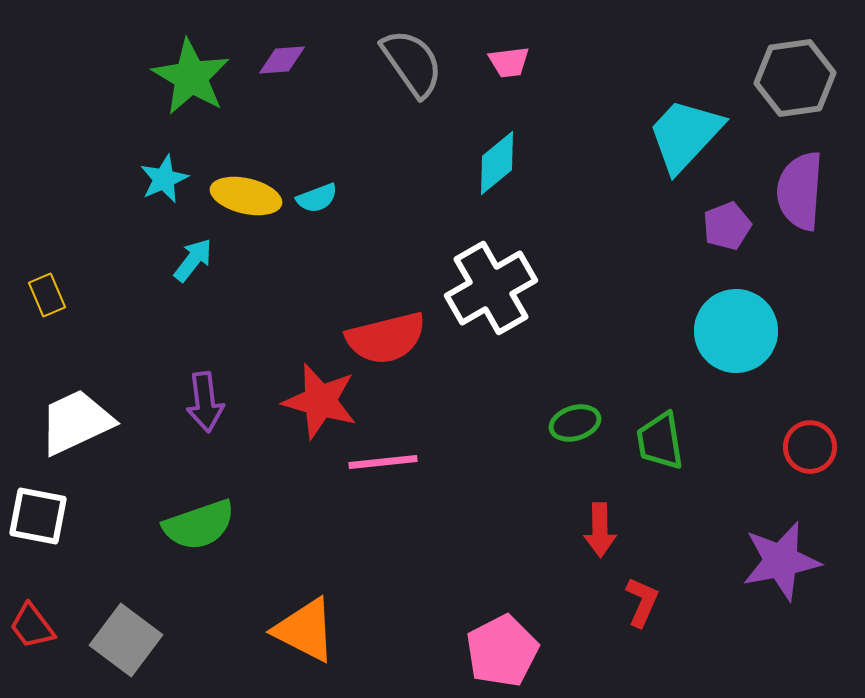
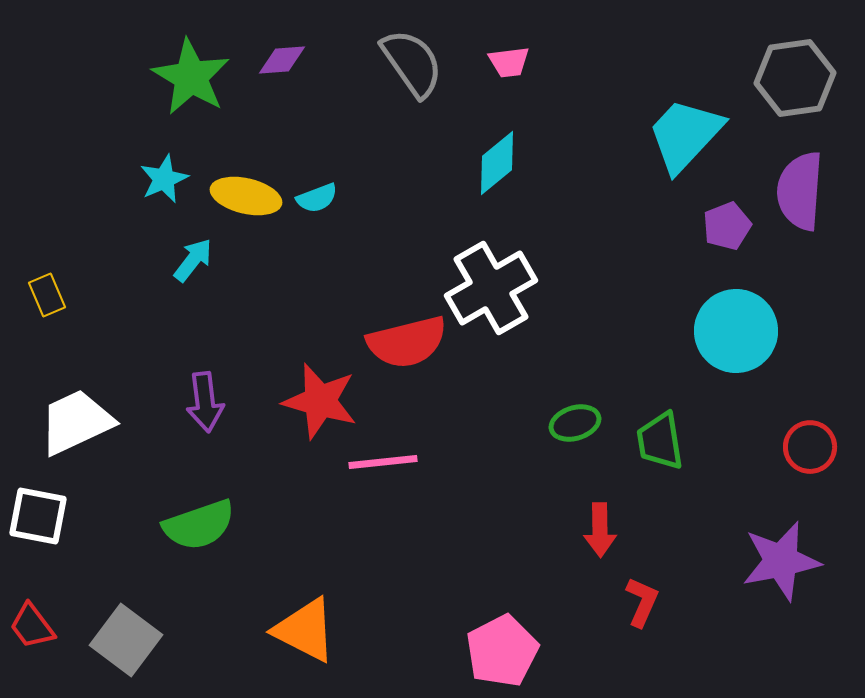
red semicircle: moved 21 px right, 4 px down
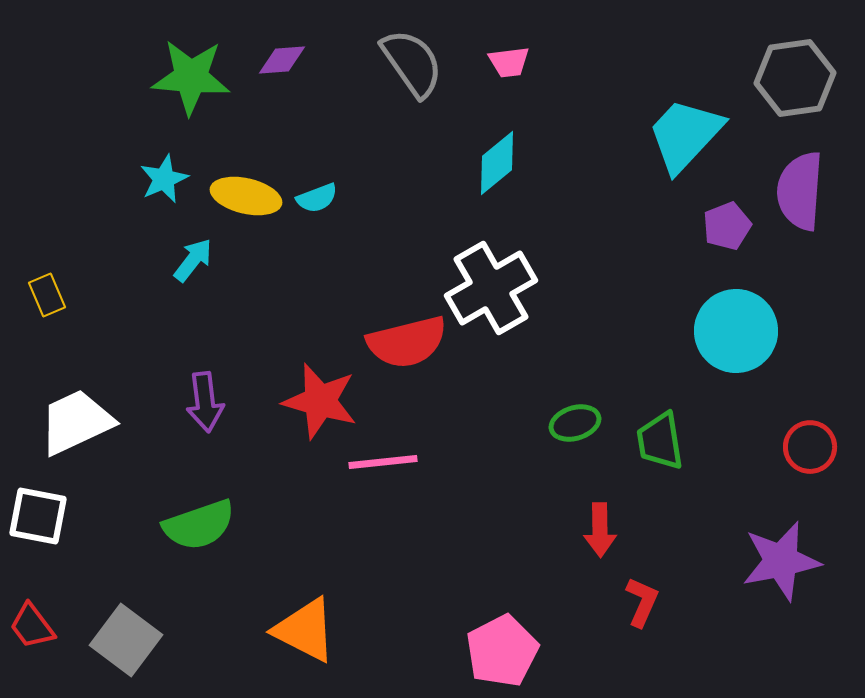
green star: rotated 26 degrees counterclockwise
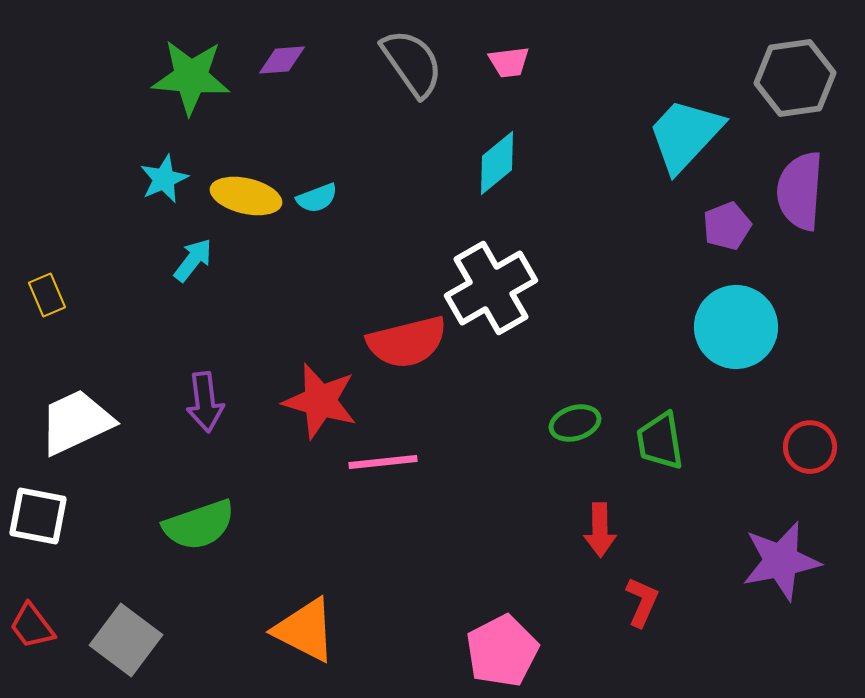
cyan circle: moved 4 px up
